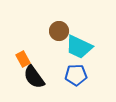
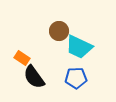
orange rectangle: moved 1 px left, 1 px up; rotated 28 degrees counterclockwise
blue pentagon: moved 3 px down
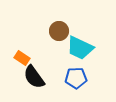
cyan trapezoid: moved 1 px right, 1 px down
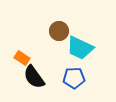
blue pentagon: moved 2 px left
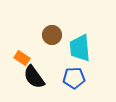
brown circle: moved 7 px left, 4 px down
cyan trapezoid: rotated 60 degrees clockwise
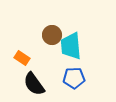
cyan trapezoid: moved 9 px left, 2 px up
black semicircle: moved 7 px down
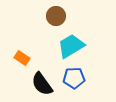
brown circle: moved 4 px right, 19 px up
cyan trapezoid: rotated 64 degrees clockwise
black semicircle: moved 8 px right
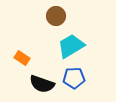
black semicircle: rotated 35 degrees counterclockwise
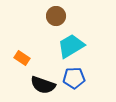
black semicircle: moved 1 px right, 1 px down
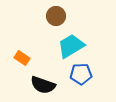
blue pentagon: moved 7 px right, 4 px up
